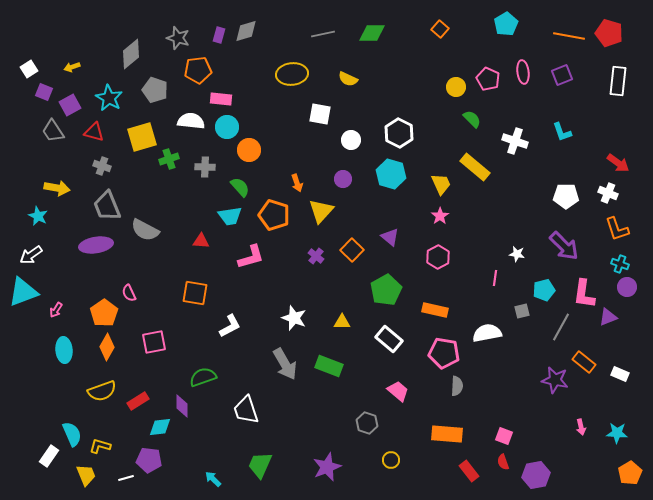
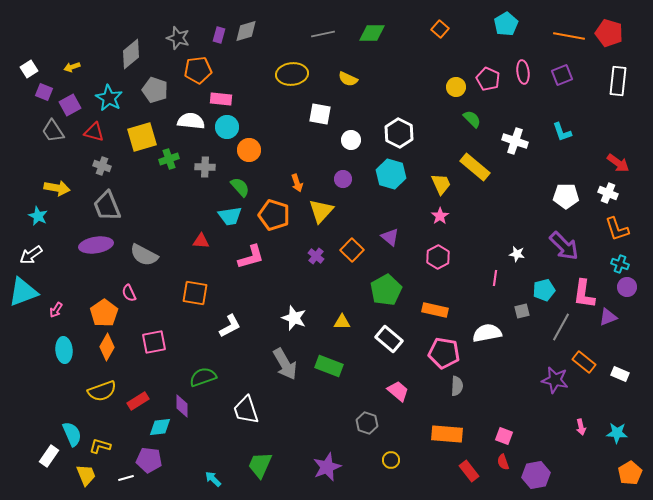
gray semicircle at (145, 230): moved 1 px left, 25 px down
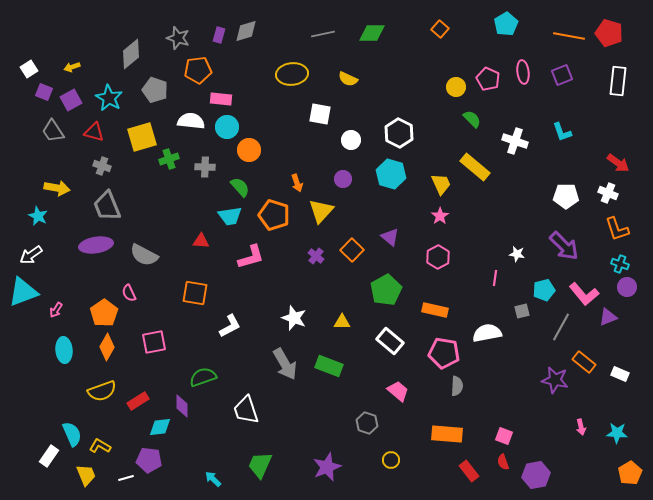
purple square at (70, 105): moved 1 px right, 5 px up
pink L-shape at (584, 294): rotated 48 degrees counterclockwise
white rectangle at (389, 339): moved 1 px right, 2 px down
yellow L-shape at (100, 446): rotated 15 degrees clockwise
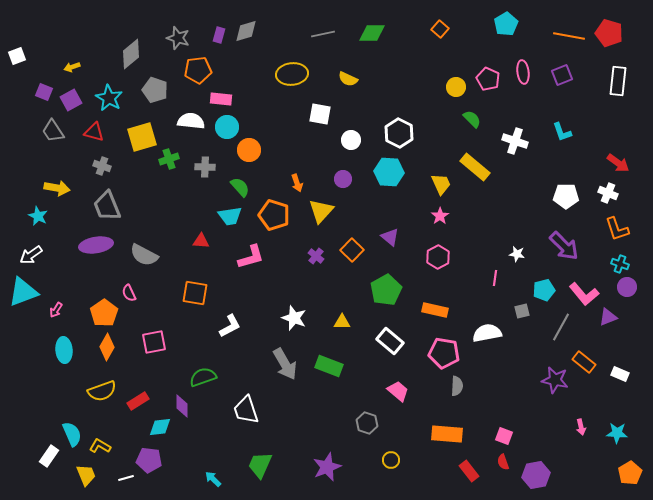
white square at (29, 69): moved 12 px left, 13 px up; rotated 12 degrees clockwise
cyan hexagon at (391, 174): moved 2 px left, 2 px up; rotated 12 degrees counterclockwise
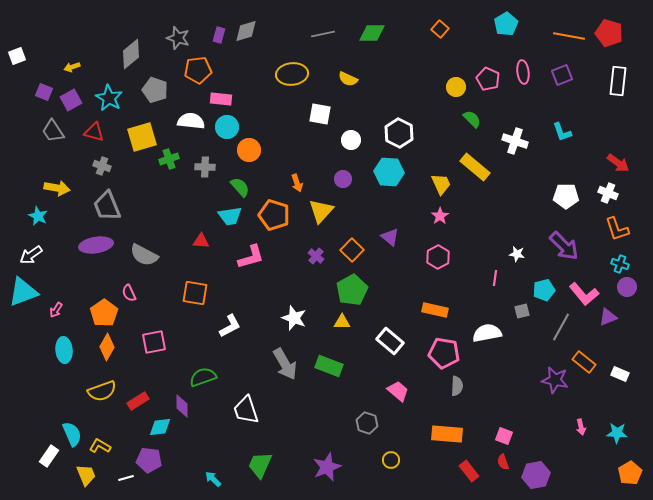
green pentagon at (386, 290): moved 34 px left
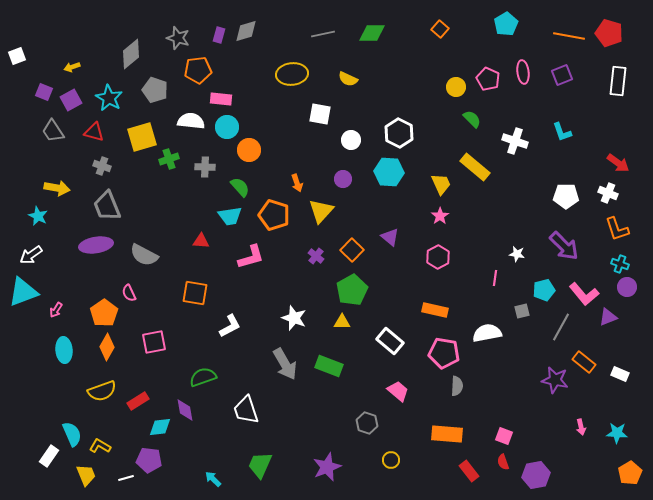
purple diamond at (182, 406): moved 3 px right, 4 px down; rotated 10 degrees counterclockwise
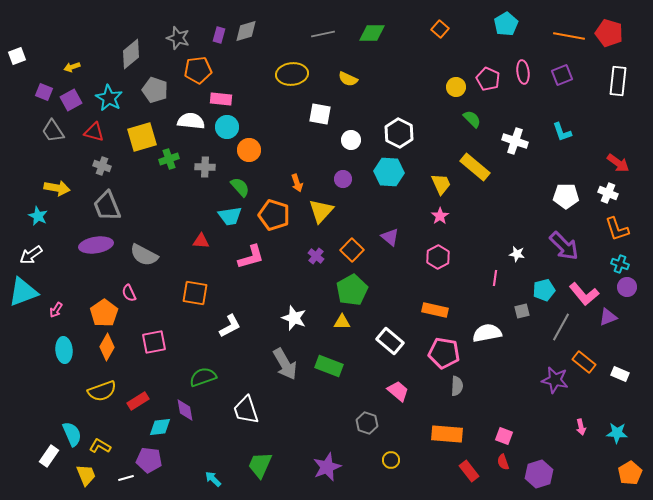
purple hexagon at (536, 475): moved 3 px right, 1 px up; rotated 8 degrees counterclockwise
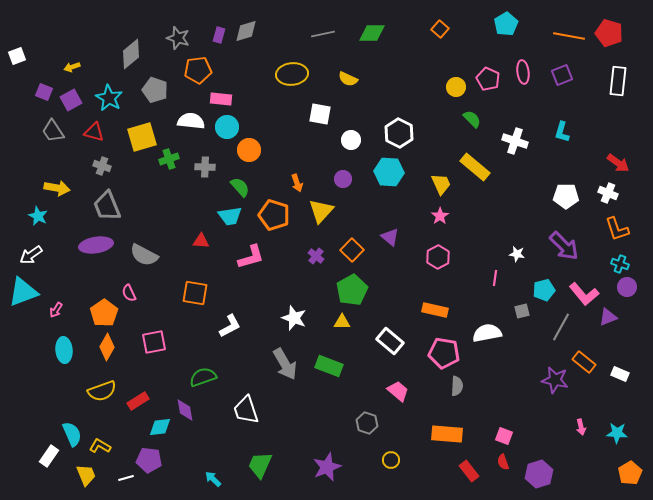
cyan L-shape at (562, 132): rotated 35 degrees clockwise
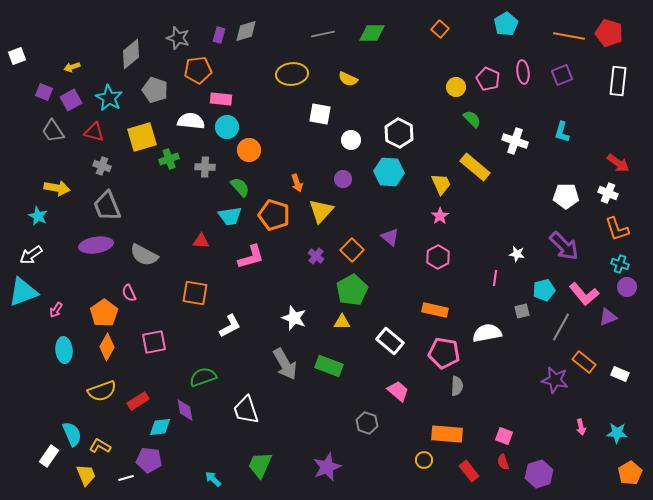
yellow circle at (391, 460): moved 33 px right
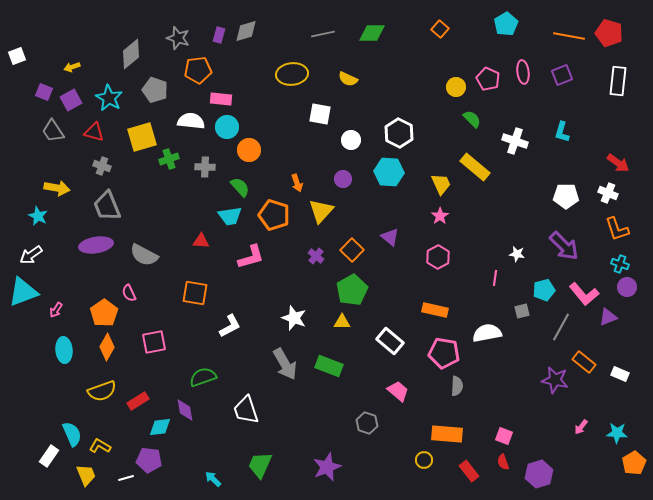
pink arrow at (581, 427): rotated 49 degrees clockwise
orange pentagon at (630, 473): moved 4 px right, 10 px up
